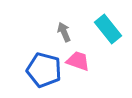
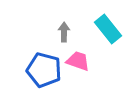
gray arrow: rotated 24 degrees clockwise
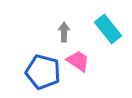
pink trapezoid: rotated 15 degrees clockwise
blue pentagon: moved 1 px left, 2 px down
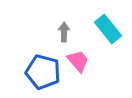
pink trapezoid: rotated 15 degrees clockwise
